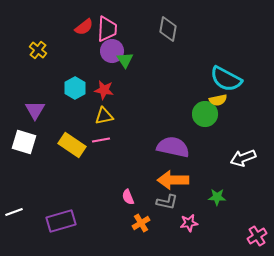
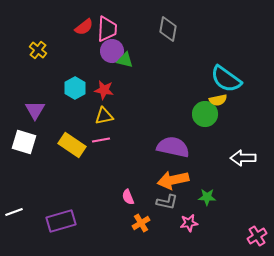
green triangle: rotated 42 degrees counterclockwise
cyan semicircle: rotated 8 degrees clockwise
white arrow: rotated 20 degrees clockwise
orange arrow: rotated 12 degrees counterclockwise
green star: moved 10 px left
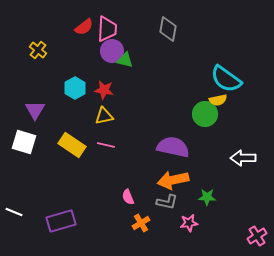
pink line: moved 5 px right, 5 px down; rotated 24 degrees clockwise
white line: rotated 42 degrees clockwise
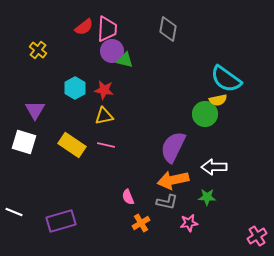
purple semicircle: rotated 76 degrees counterclockwise
white arrow: moved 29 px left, 9 px down
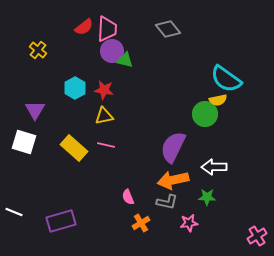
gray diamond: rotated 50 degrees counterclockwise
yellow rectangle: moved 2 px right, 3 px down; rotated 8 degrees clockwise
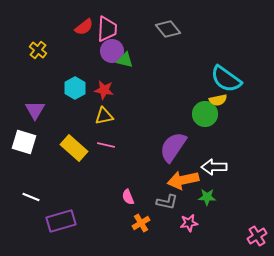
purple semicircle: rotated 8 degrees clockwise
orange arrow: moved 10 px right
white line: moved 17 px right, 15 px up
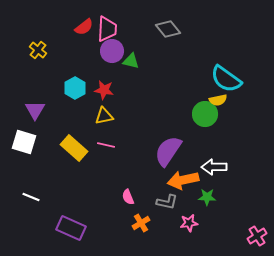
green triangle: moved 6 px right, 1 px down
purple semicircle: moved 5 px left, 4 px down
purple rectangle: moved 10 px right, 7 px down; rotated 40 degrees clockwise
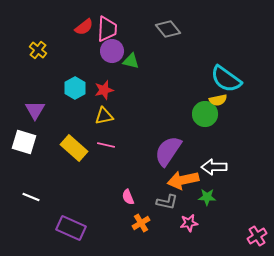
red star: rotated 24 degrees counterclockwise
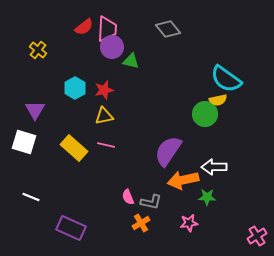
purple circle: moved 4 px up
gray L-shape: moved 16 px left
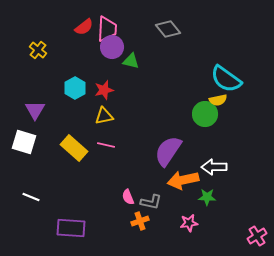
orange cross: moved 1 px left, 2 px up; rotated 12 degrees clockwise
purple rectangle: rotated 20 degrees counterclockwise
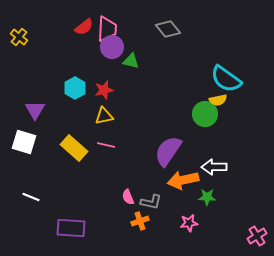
yellow cross: moved 19 px left, 13 px up
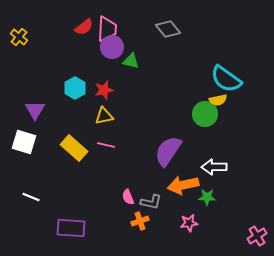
orange arrow: moved 5 px down
